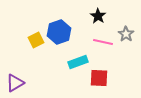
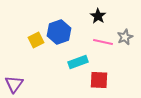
gray star: moved 1 px left, 3 px down; rotated 14 degrees clockwise
red square: moved 2 px down
purple triangle: moved 1 px left, 1 px down; rotated 24 degrees counterclockwise
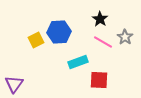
black star: moved 2 px right, 3 px down
blue hexagon: rotated 15 degrees clockwise
gray star: rotated 14 degrees counterclockwise
pink line: rotated 18 degrees clockwise
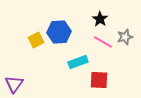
gray star: rotated 21 degrees clockwise
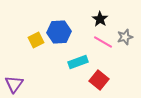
red square: rotated 36 degrees clockwise
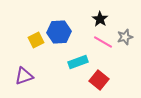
purple triangle: moved 10 px right, 8 px up; rotated 36 degrees clockwise
